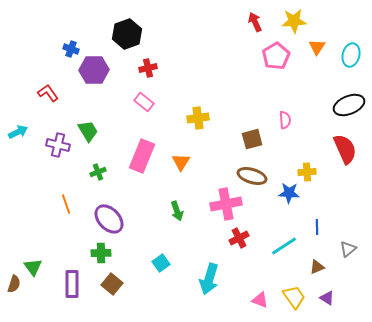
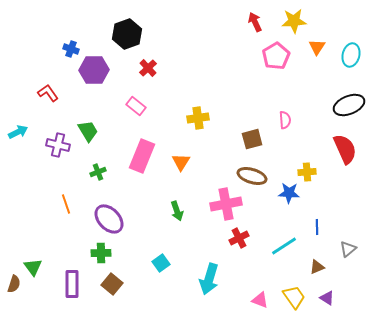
red cross at (148, 68): rotated 30 degrees counterclockwise
pink rectangle at (144, 102): moved 8 px left, 4 px down
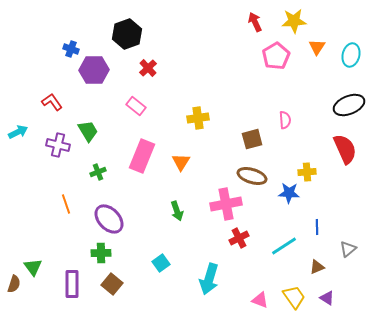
red L-shape at (48, 93): moved 4 px right, 9 px down
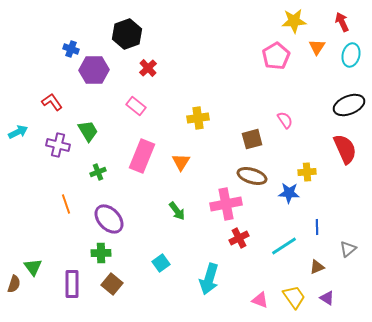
red arrow at (255, 22): moved 87 px right
pink semicircle at (285, 120): rotated 30 degrees counterclockwise
green arrow at (177, 211): rotated 18 degrees counterclockwise
